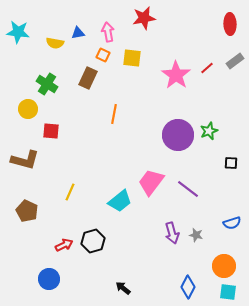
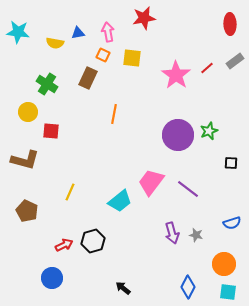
yellow circle: moved 3 px down
orange circle: moved 2 px up
blue circle: moved 3 px right, 1 px up
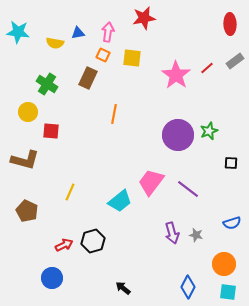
pink arrow: rotated 18 degrees clockwise
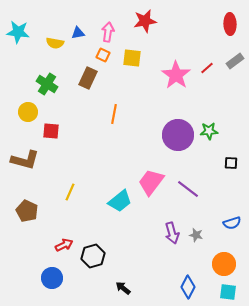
red star: moved 1 px right, 3 px down
green star: rotated 18 degrees clockwise
black hexagon: moved 15 px down
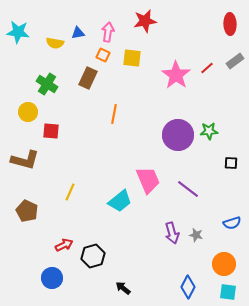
pink trapezoid: moved 3 px left, 2 px up; rotated 120 degrees clockwise
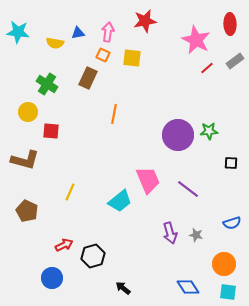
pink star: moved 20 px right, 35 px up; rotated 8 degrees counterclockwise
purple arrow: moved 2 px left
blue diamond: rotated 60 degrees counterclockwise
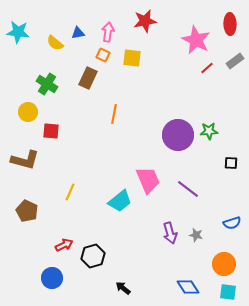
yellow semicircle: rotated 30 degrees clockwise
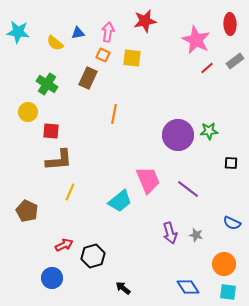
brown L-shape: moved 34 px right; rotated 20 degrees counterclockwise
blue semicircle: rotated 42 degrees clockwise
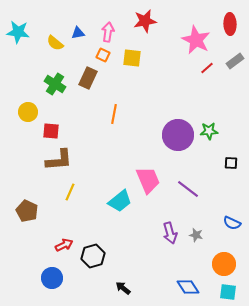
green cross: moved 8 px right
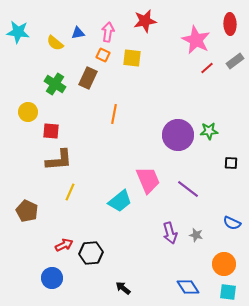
black hexagon: moved 2 px left, 3 px up; rotated 10 degrees clockwise
